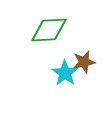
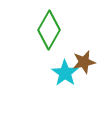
green diamond: rotated 57 degrees counterclockwise
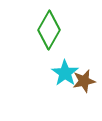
brown star: moved 19 px down
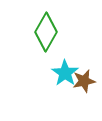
green diamond: moved 3 px left, 2 px down
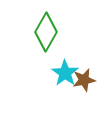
brown star: moved 1 px up
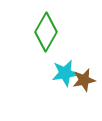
cyan star: rotated 28 degrees clockwise
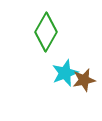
cyan star: rotated 12 degrees counterclockwise
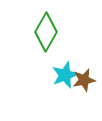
cyan star: moved 2 px down
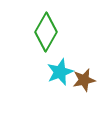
cyan star: moved 5 px left, 3 px up
